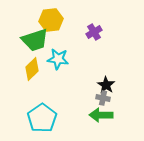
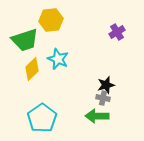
purple cross: moved 23 px right
green trapezoid: moved 10 px left
cyan star: rotated 15 degrees clockwise
black star: rotated 24 degrees clockwise
green arrow: moved 4 px left, 1 px down
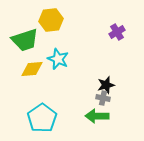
yellow diamond: rotated 40 degrees clockwise
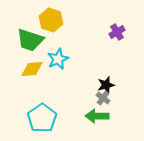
yellow hexagon: rotated 25 degrees clockwise
green trapezoid: moved 5 px right; rotated 36 degrees clockwise
cyan star: rotated 25 degrees clockwise
gray cross: rotated 24 degrees clockwise
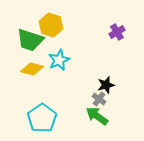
yellow hexagon: moved 5 px down
cyan star: moved 1 px right, 1 px down
yellow diamond: rotated 20 degrees clockwise
gray cross: moved 4 px left, 1 px down
green arrow: rotated 35 degrees clockwise
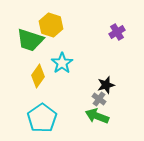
cyan star: moved 3 px right, 3 px down; rotated 10 degrees counterclockwise
yellow diamond: moved 6 px right, 7 px down; rotated 70 degrees counterclockwise
green arrow: rotated 15 degrees counterclockwise
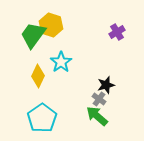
green trapezoid: moved 3 px right, 5 px up; rotated 108 degrees clockwise
cyan star: moved 1 px left, 1 px up
yellow diamond: rotated 10 degrees counterclockwise
green arrow: rotated 20 degrees clockwise
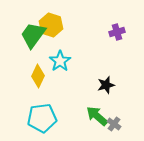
purple cross: rotated 14 degrees clockwise
cyan star: moved 1 px left, 1 px up
gray cross: moved 15 px right, 25 px down
cyan pentagon: rotated 28 degrees clockwise
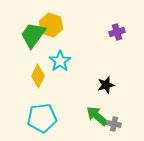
gray cross: rotated 24 degrees counterclockwise
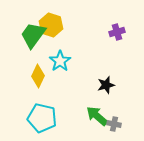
cyan pentagon: rotated 20 degrees clockwise
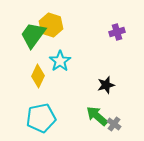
cyan pentagon: moved 1 px left; rotated 24 degrees counterclockwise
gray cross: rotated 24 degrees clockwise
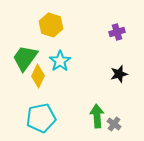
green trapezoid: moved 8 px left, 23 px down
black star: moved 13 px right, 11 px up
green arrow: rotated 45 degrees clockwise
